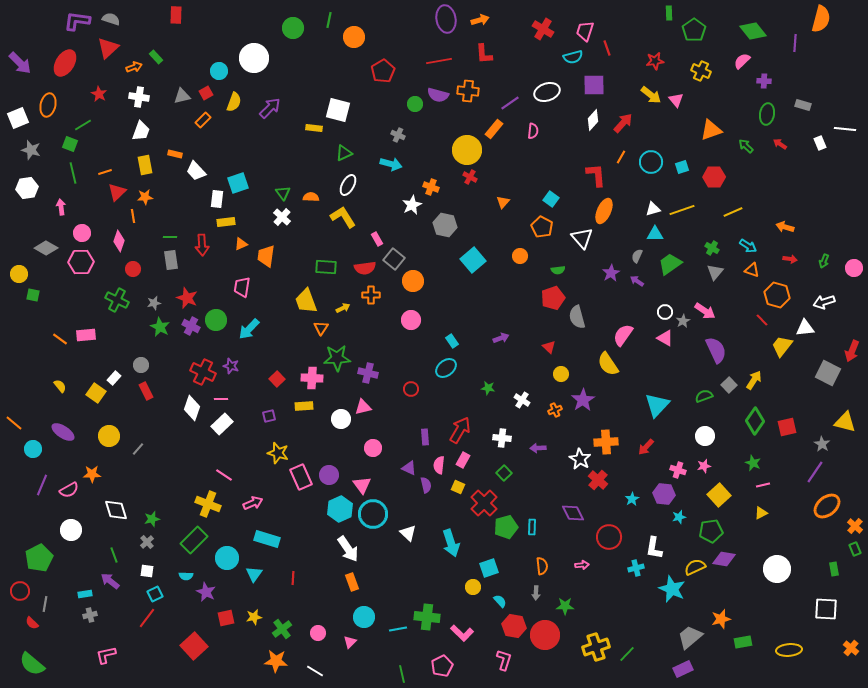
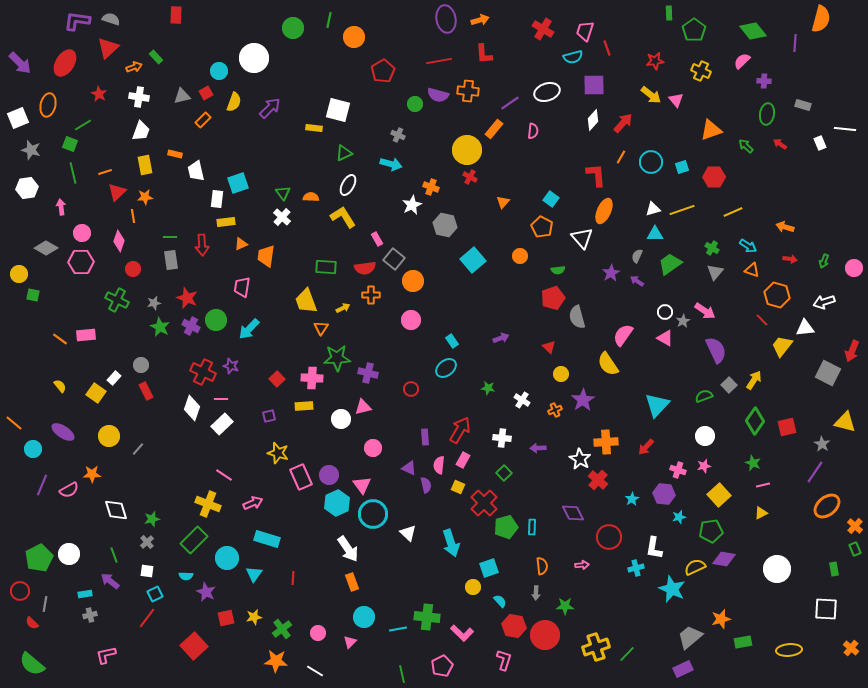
white trapezoid at (196, 171): rotated 30 degrees clockwise
cyan hexagon at (340, 509): moved 3 px left, 6 px up
white circle at (71, 530): moved 2 px left, 24 px down
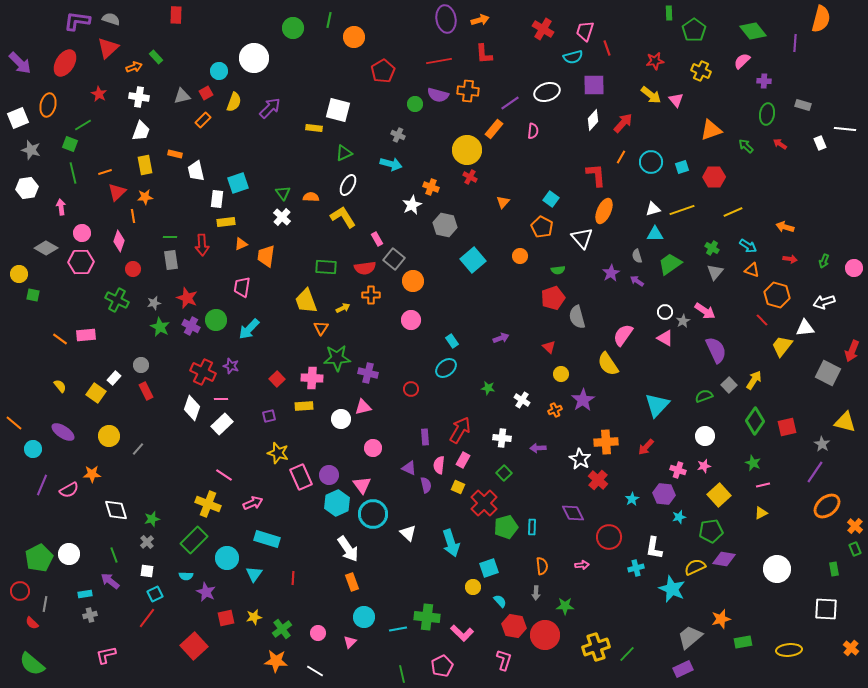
gray semicircle at (637, 256): rotated 40 degrees counterclockwise
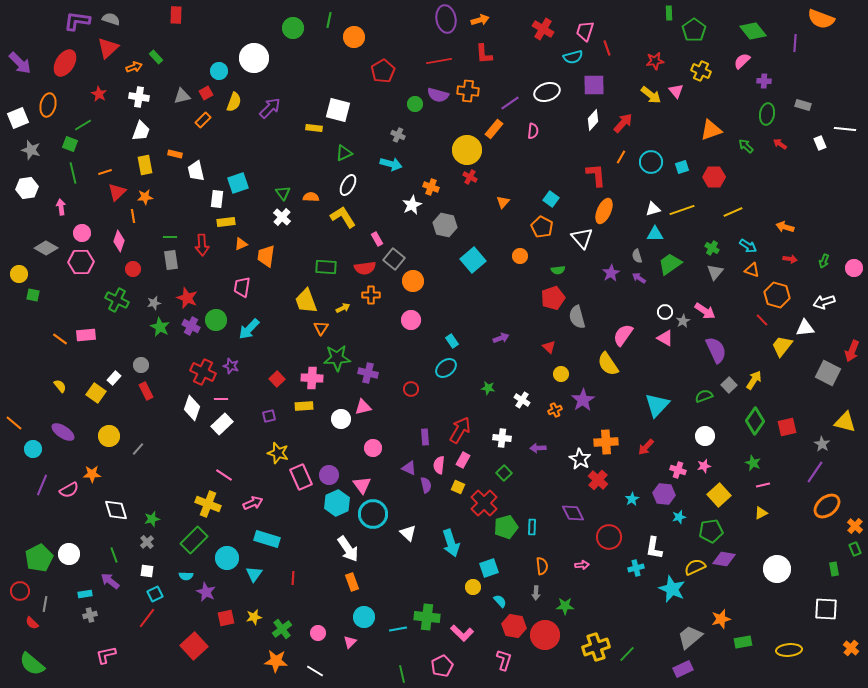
orange semicircle at (821, 19): rotated 96 degrees clockwise
pink triangle at (676, 100): moved 9 px up
purple arrow at (637, 281): moved 2 px right, 3 px up
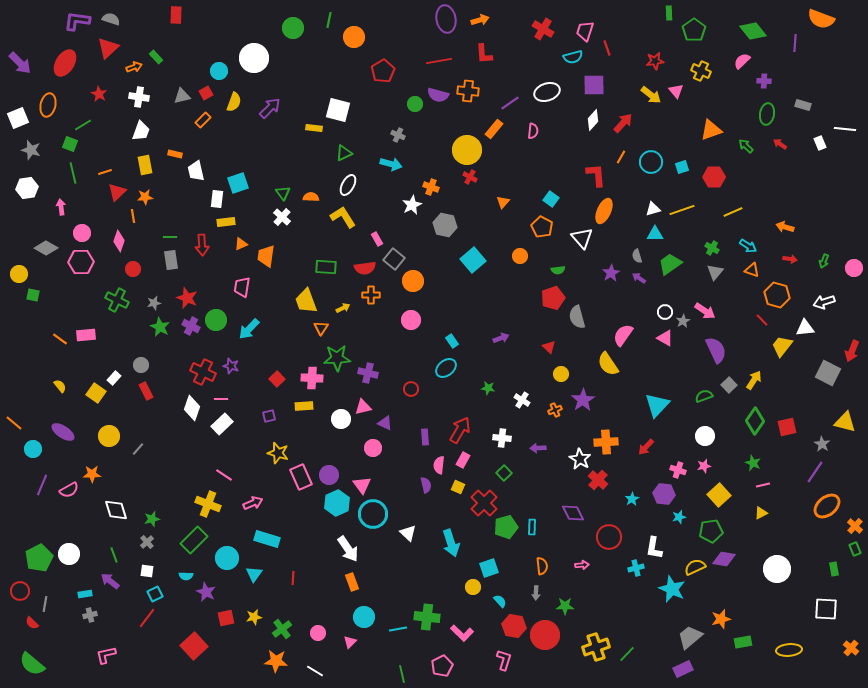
purple triangle at (409, 468): moved 24 px left, 45 px up
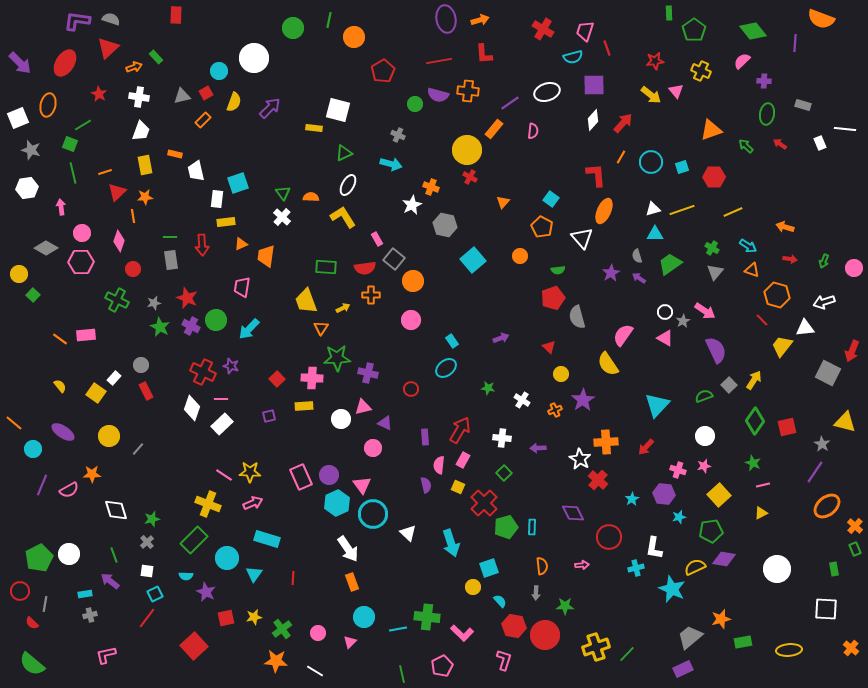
green square at (33, 295): rotated 32 degrees clockwise
yellow star at (278, 453): moved 28 px left, 19 px down; rotated 15 degrees counterclockwise
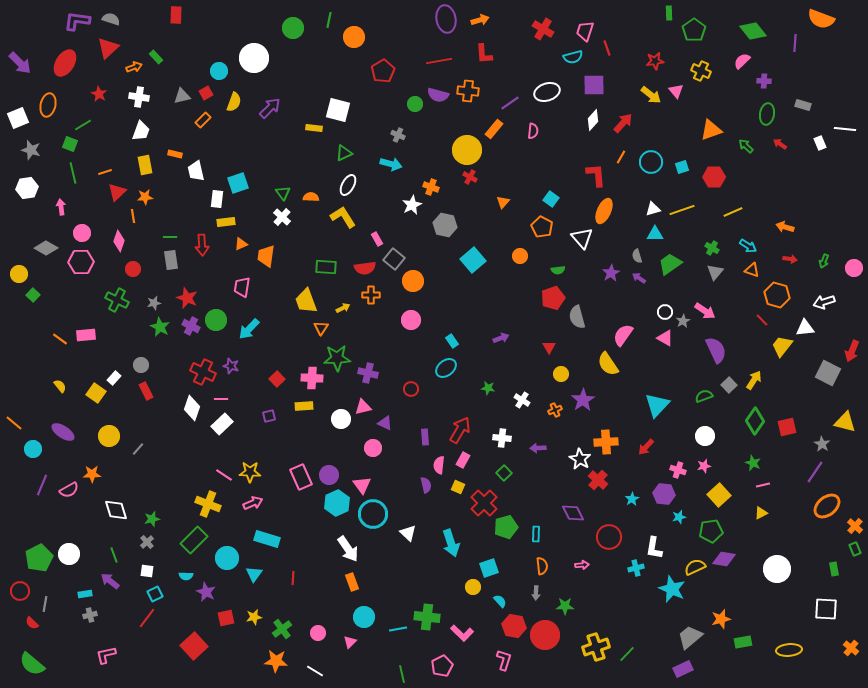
red triangle at (549, 347): rotated 16 degrees clockwise
cyan rectangle at (532, 527): moved 4 px right, 7 px down
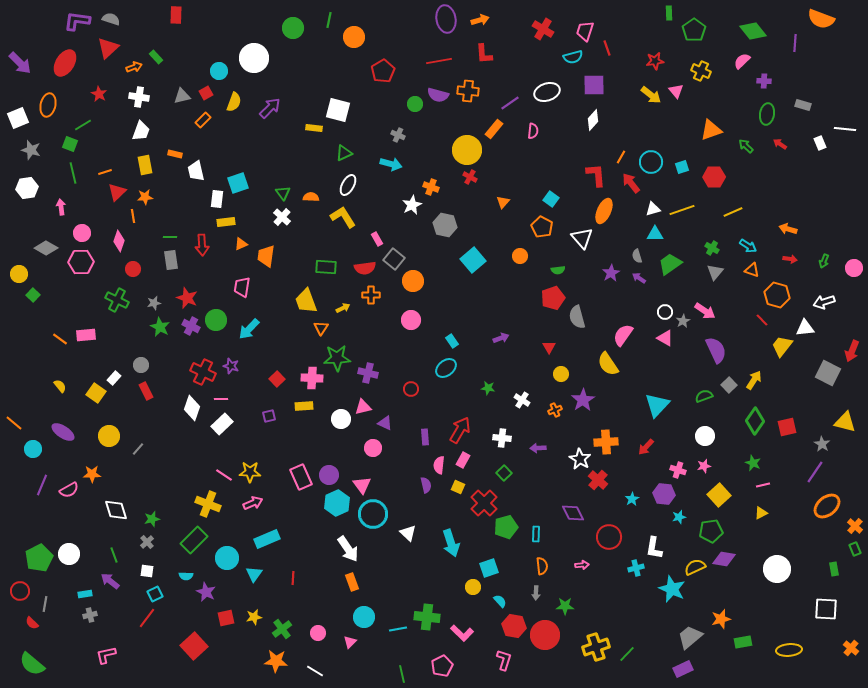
red arrow at (623, 123): moved 8 px right, 60 px down; rotated 80 degrees counterclockwise
orange arrow at (785, 227): moved 3 px right, 2 px down
cyan rectangle at (267, 539): rotated 40 degrees counterclockwise
